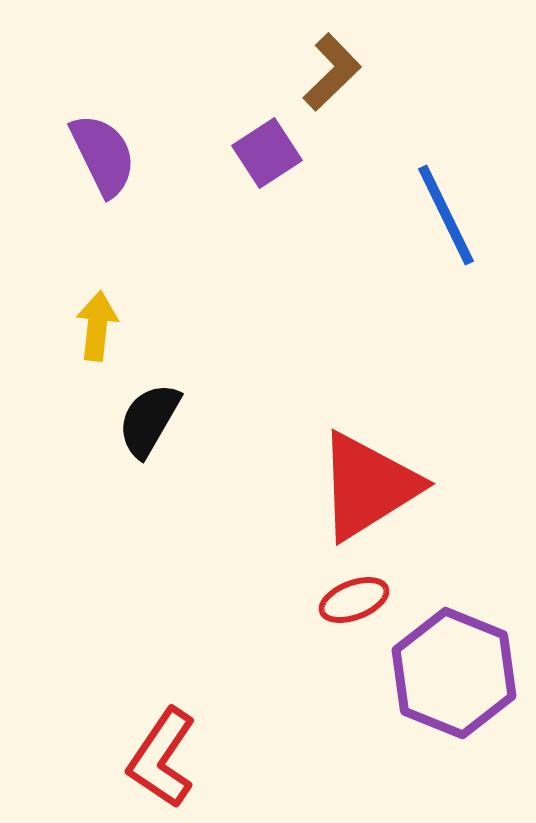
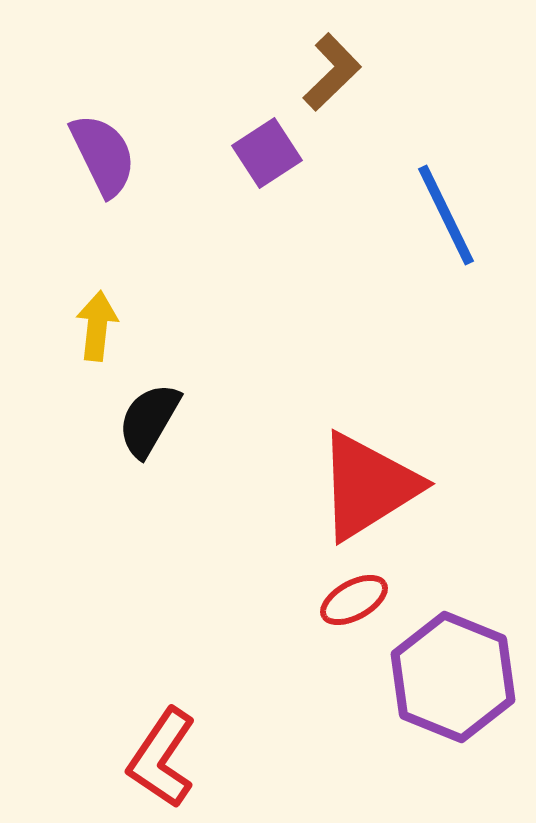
red ellipse: rotated 8 degrees counterclockwise
purple hexagon: moved 1 px left, 4 px down
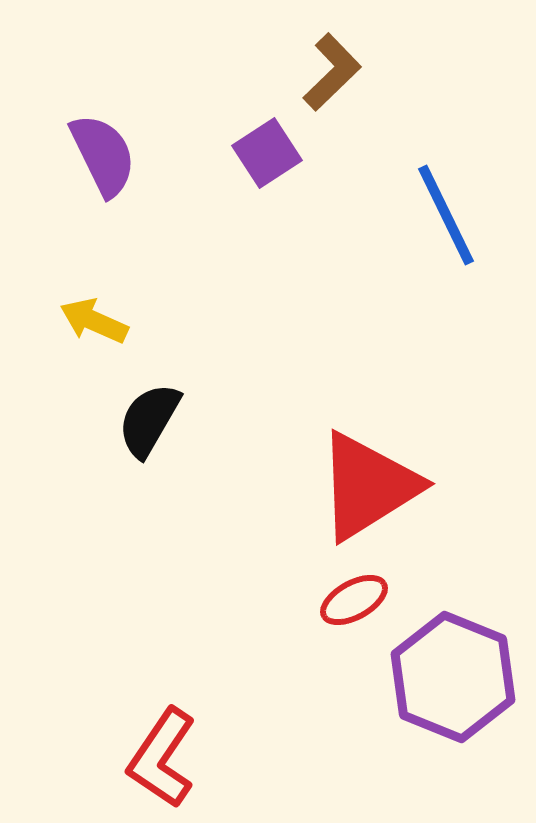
yellow arrow: moved 3 px left, 5 px up; rotated 72 degrees counterclockwise
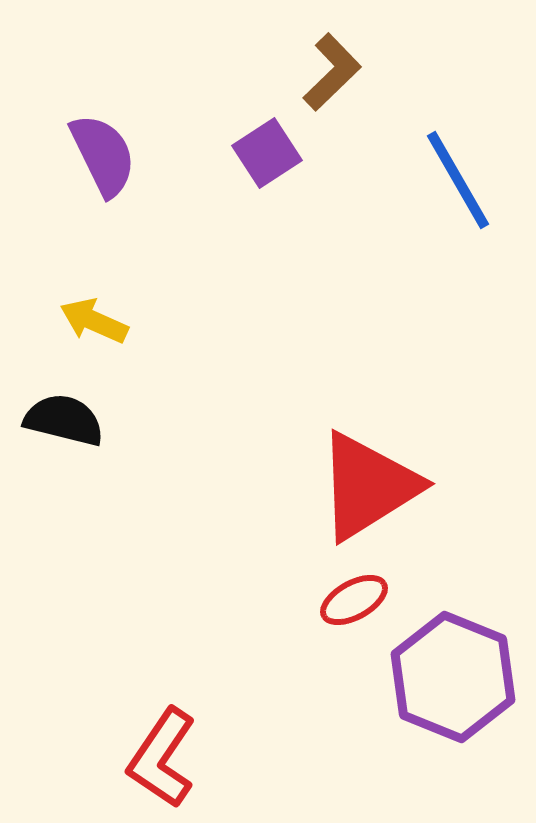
blue line: moved 12 px right, 35 px up; rotated 4 degrees counterclockwise
black semicircle: moved 85 px left; rotated 74 degrees clockwise
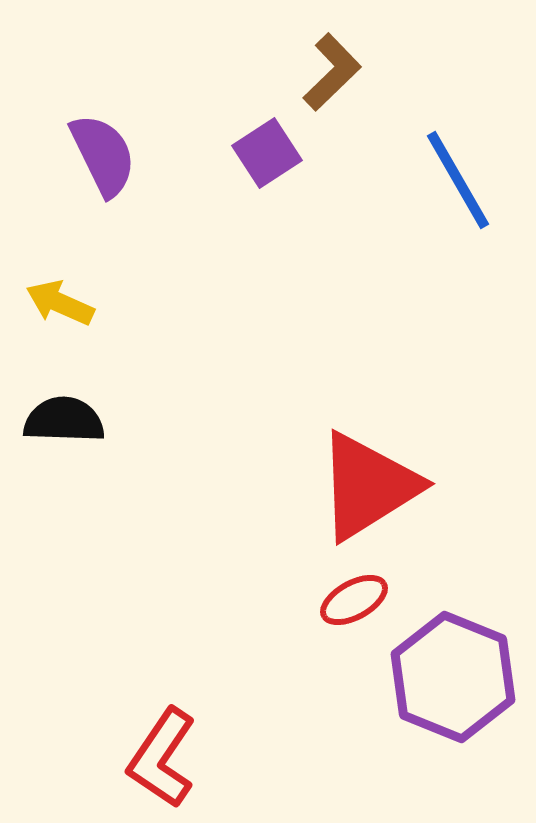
yellow arrow: moved 34 px left, 18 px up
black semicircle: rotated 12 degrees counterclockwise
